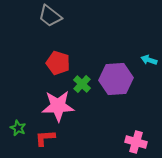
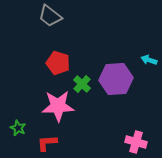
red L-shape: moved 2 px right, 5 px down
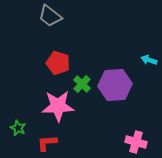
purple hexagon: moved 1 px left, 6 px down
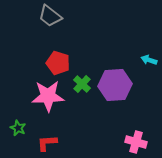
pink star: moved 10 px left, 10 px up
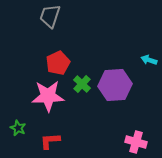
gray trapezoid: rotated 70 degrees clockwise
red pentagon: rotated 30 degrees clockwise
red L-shape: moved 3 px right, 2 px up
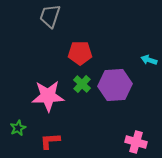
red pentagon: moved 22 px right, 10 px up; rotated 25 degrees clockwise
green star: rotated 21 degrees clockwise
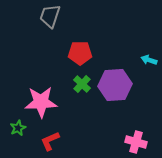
pink star: moved 7 px left, 6 px down
red L-shape: rotated 20 degrees counterclockwise
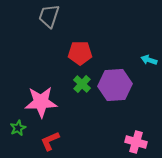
gray trapezoid: moved 1 px left
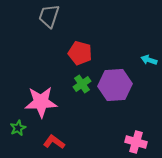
red pentagon: rotated 15 degrees clockwise
green cross: rotated 12 degrees clockwise
red L-shape: moved 4 px right, 1 px down; rotated 60 degrees clockwise
